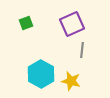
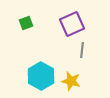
cyan hexagon: moved 2 px down
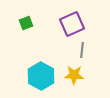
yellow star: moved 3 px right, 6 px up; rotated 12 degrees counterclockwise
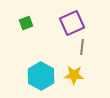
purple square: moved 1 px up
gray line: moved 3 px up
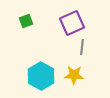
green square: moved 2 px up
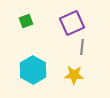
cyan hexagon: moved 8 px left, 6 px up
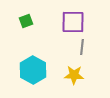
purple square: moved 1 px right, 1 px up; rotated 25 degrees clockwise
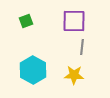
purple square: moved 1 px right, 1 px up
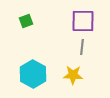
purple square: moved 9 px right
cyan hexagon: moved 4 px down
yellow star: moved 1 px left
